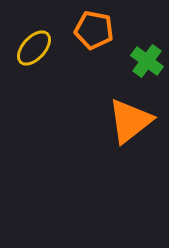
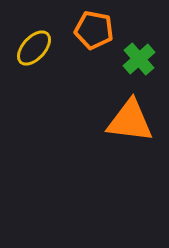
green cross: moved 8 px left, 2 px up; rotated 12 degrees clockwise
orange triangle: rotated 45 degrees clockwise
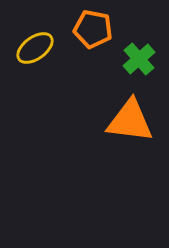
orange pentagon: moved 1 px left, 1 px up
yellow ellipse: moved 1 px right; rotated 12 degrees clockwise
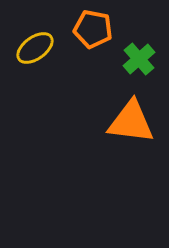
orange triangle: moved 1 px right, 1 px down
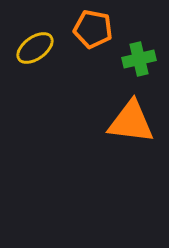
green cross: rotated 28 degrees clockwise
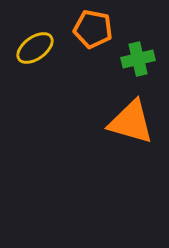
green cross: moved 1 px left
orange triangle: rotated 9 degrees clockwise
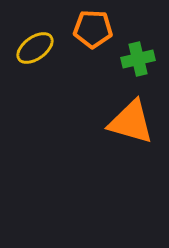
orange pentagon: rotated 9 degrees counterclockwise
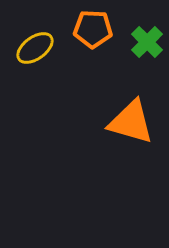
green cross: moved 9 px right, 17 px up; rotated 32 degrees counterclockwise
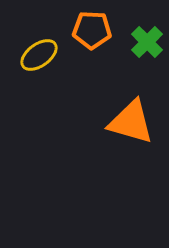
orange pentagon: moved 1 px left, 1 px down
yellow ellipse: moved 4 px right, 7 px down
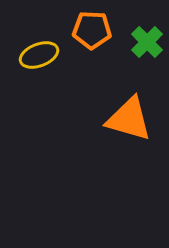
yellow ellipse: rotated 15 degrees clockwise
orange triangle: moved 2 px left, 3 px up
